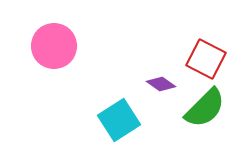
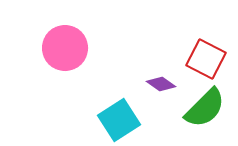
pink circle: moved 11 px right, 2 px down
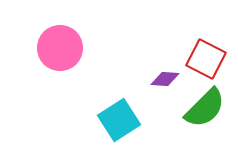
pink circle: moved 5 px left
purple diamond: moved 4 px right, 5 px up; rotated 32 degrees counterclockwise
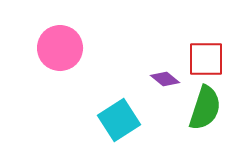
red square: rotated 27 degrees counterclockwise
purple diamond: rotated 36 degrees clockwise
green semicircle: rotated 27 degrees counterclockwise
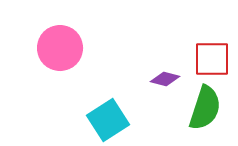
red square: moved 6 px right
purple diamond: rotated 24 degrees counterclockwise
cyan square: moved 11 px left
